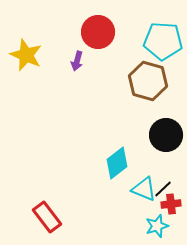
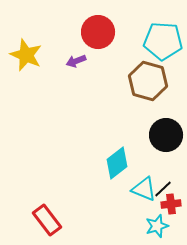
purple arrow: moved 1 px left; rotated 54 degrees clockwise
red rectangle: moved 3 px down
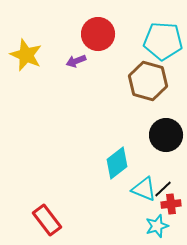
red circle: moved 2 px down
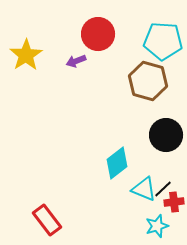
yellow star: rotated 16 degrees clockwise
red cross: moved 3 px right, 2 px up
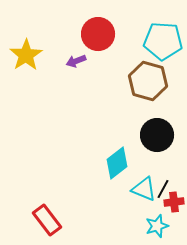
black circle: moved 9 px left
black line: rotated 18 degrees counterclockwise
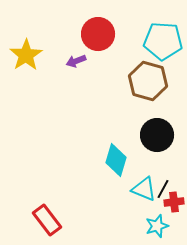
cyan diamond: moved 1 px left, 3 px up; rotated 36 degrees counterclockwise
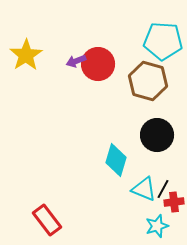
red circle: moved 30 px down
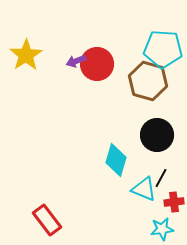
cyan pentagon: moved 8 px down
red circle: moved 1 px left
black line: moved 2 px left, 11 px up
cyan star: moved 5 px right, 3 px down; rotated 10 degrees clockwise
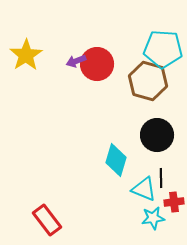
black line: rotated 30 degrees counterclockwise
cyan star: moved 9 px left, 11 px up
